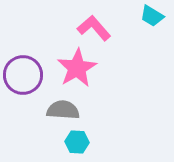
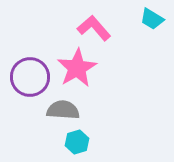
cyan trapezoid: moved 3 px down
purple circle: moved 7 px right, 2 px down
cyan hexagon: rotated 20 degrees counterclockwise
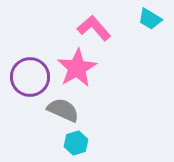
cyan trapezoid: moved 2 px left
gray semicircle: rotated 20 degrees clockwise
cyan hexagon: moved 1 px left, 1 px down
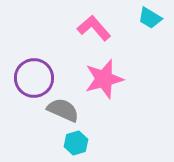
cyan trapezoid: moved 1 px up
pink star: moved 27 px right, 11 px down; rotated 15 degrees clockwise
purple circle: moved 4 px right, 1 px down
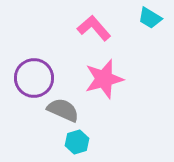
cyan hexagon: moved 1 px right, 1 px up
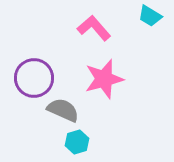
cyan trapezoid: moved 2 px up
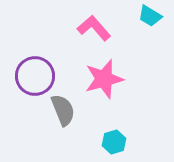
purple circle: moved 1 px right, 2 px up
gray semicircle: rotated 44 degrees clockwise
cyan hexagon: moved 37 px right
